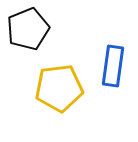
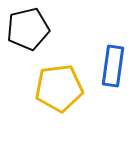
black pentagon: rotated 9 degrees clockwise
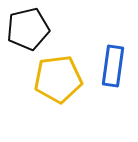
yellow pentagon: moved 1 px left, 9 px up
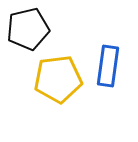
blue rectangle: moved 5 px left
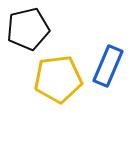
blue rectangle: rotated 15 degrees clockwise
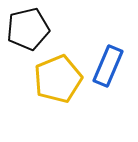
yellow pentagon: rotated 15 degrees counterclockwise
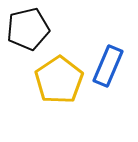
yellow pentagon: moved 1 px right, 1 px down; rotated 12 degrees counterclockwise
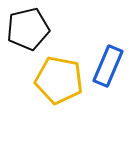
yellow pentagon: rotated 27 degrees counterclockwise
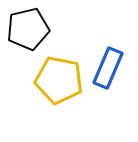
blue rectangle: moved 2 px down
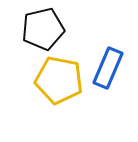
black pentagon: moved 15 px right
